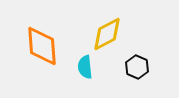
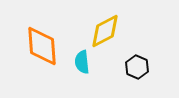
yellow diamond: moved 2 px left, 3 px up
cyan semicircle: moved 3 px left, 5 px up
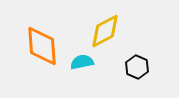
cyan semicircle: rotated 85 degrees clockwise
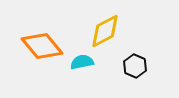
orange diamond: rotated 36 degrees counterclockwise
black hexagon: moved 2 px left, 1 px up
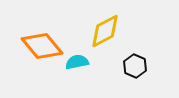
cyan semicircle: moved 5 px left
